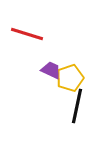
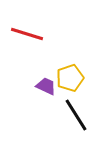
purple trapezoid: moved 5 px left, 16 px down
black line: moved 1 px left, 9 px down; rotated 44 degrees counterclockwise
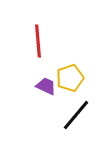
red line: moved 11 px right, 7 px down; rotated 68 degrees clockwise
black line: rotated 72 degrees clockwise
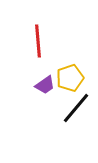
purple trapezoid: moved 1 px left, 1 px up; rotated 120 degrees clockwise
black line: moved 7 px up
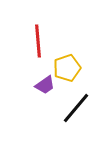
yellow pentagon: moved 3 px left, 10 px up
